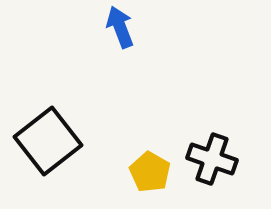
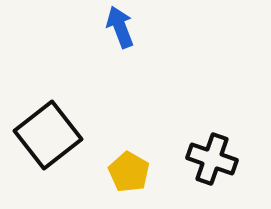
black square: moved 6 px up
yellow pentagon: moved 21 px left
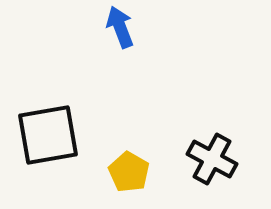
black square: rotated 28 degrees clockwise
black cross: rotated 9 degrees clockwise
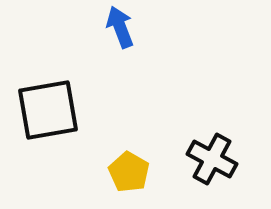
black square: moved 25 px up
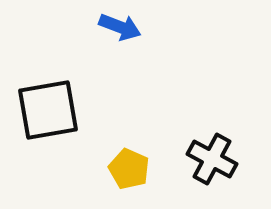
blue arrow: rotated 132 degrees clockwise
yellow pentagon: moved 3 px up; rotated 6 degrees counterclockwise
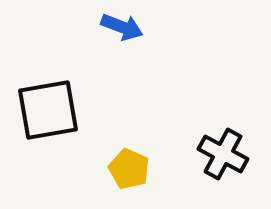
blue arrow: moved 2 px right
black cross: moved 11 px right, 5 px up
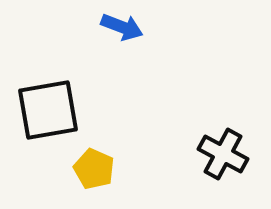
yellow pentagon: moved 35 px left
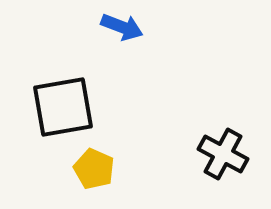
black square: moved 15 px right, 3 px up
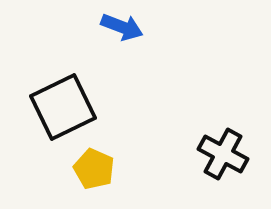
black square: rotated 16 degrees counterclockwise
